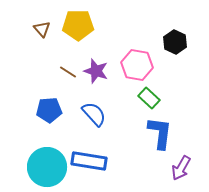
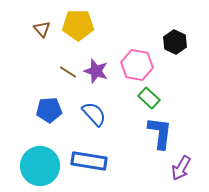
cyan circle: moved 7 px left, 1 px up
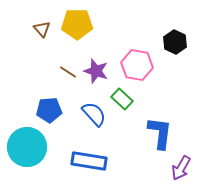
yellow pentagon: moved 1 px left, 1 px up
green rectangle: moved 27 px left, 1 px down
cyan circle: moved 13 px left, 19 px up
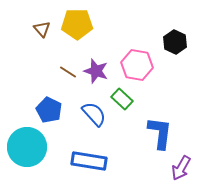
blue pentagon: rotated 30 degrees clockwise
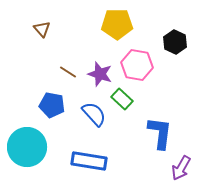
yellow pentagon: moved 40 px right
purple star: moved 4 px right, 3 px down
blue pentagon: moved 3 px right, 5 px up; rotated 15 degrees counterclockwise
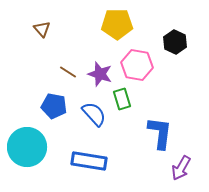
green rectangle: rotated 30 degrees clockwise
blue pentagon: moved 2 px right, 1 px down
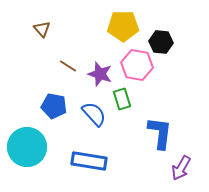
yellow pentagon: moved 6 px right, 2 px down
black hexagon: moved 14 px left; rotated 20 degrees counterclockwise
brown line: moved 6 px up
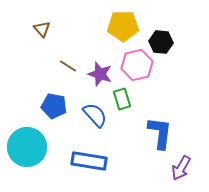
pink hexagon: rotated 24 degrees counterclockwise
blue semicircle: moved 1 px right, 1 px down
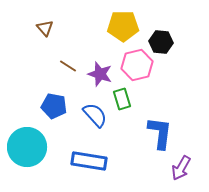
brown triangle: moved 3 px right, 1 px up
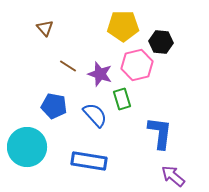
purple arrow: moved 8 px left, 8 px down; rotated 100 degrees clockwise
